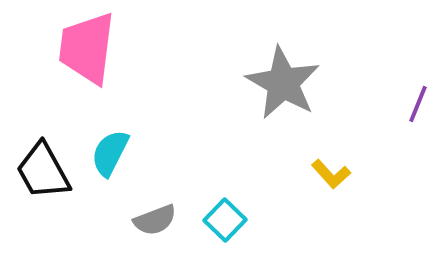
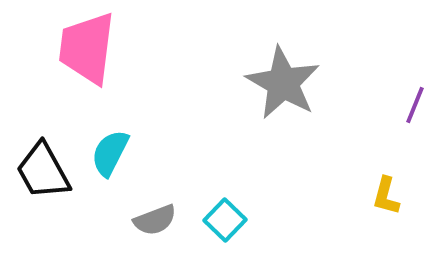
purple line: moved 3 px left, 1 px down
yellow L-shape: moved 55 px right, 22 px down; rotated 57 degrees clockwise
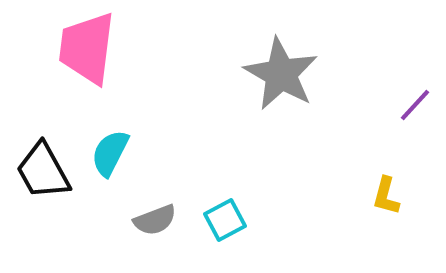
gray star: moved 2 px left, 9 px up
purple line: rotated 21 degrees clockwise
cyan square: rotated 18 degrees clockwise
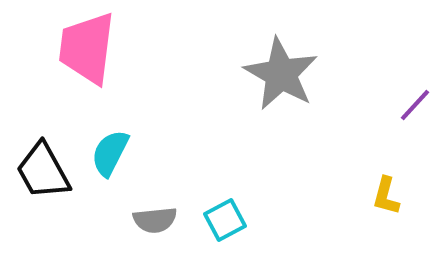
gray semicircle: rotated 15 degrees clockwise
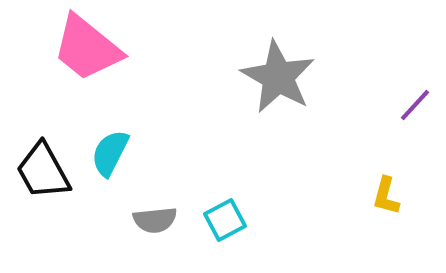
pink trapezoid: rotated 58 degrees counterclockwise
gray star: moved 3 px left, 3 px down
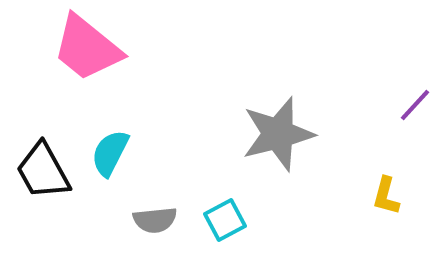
gray star: moved 57 px down; rotated 28 degrees clockwise
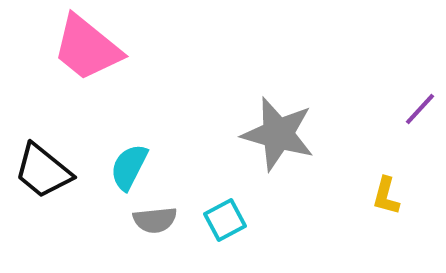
purple line: moved 5 px right, 4 px down
gray star: rotated 30 degrees clockwise
cyan semicircle: moved 19 px right, 14 px down
black trapezoid: rotated 22 degrees counterclockwise
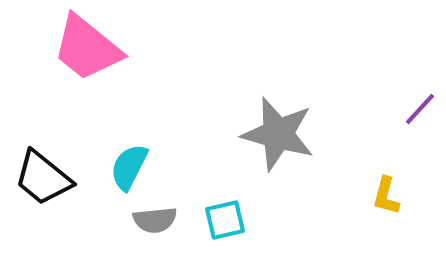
black trapezoid: moved 7 px down
cyan square: rotated 15 degrees clockwise
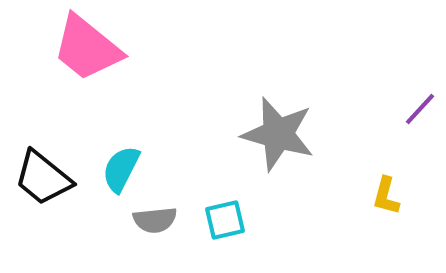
cyan semicircle: moved 8 px left, 2 px down
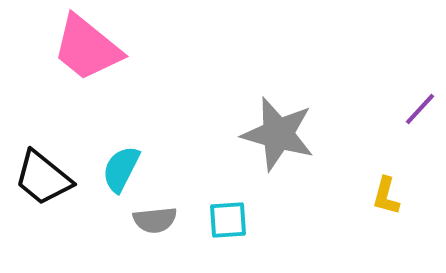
cyan square: moved 3 px right; rotated 9 degrees clockwise
